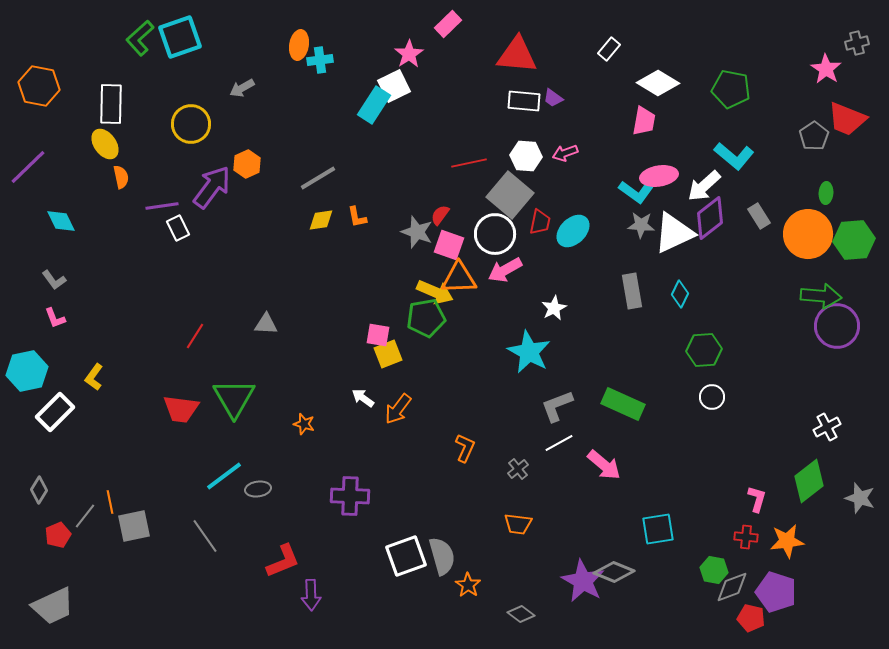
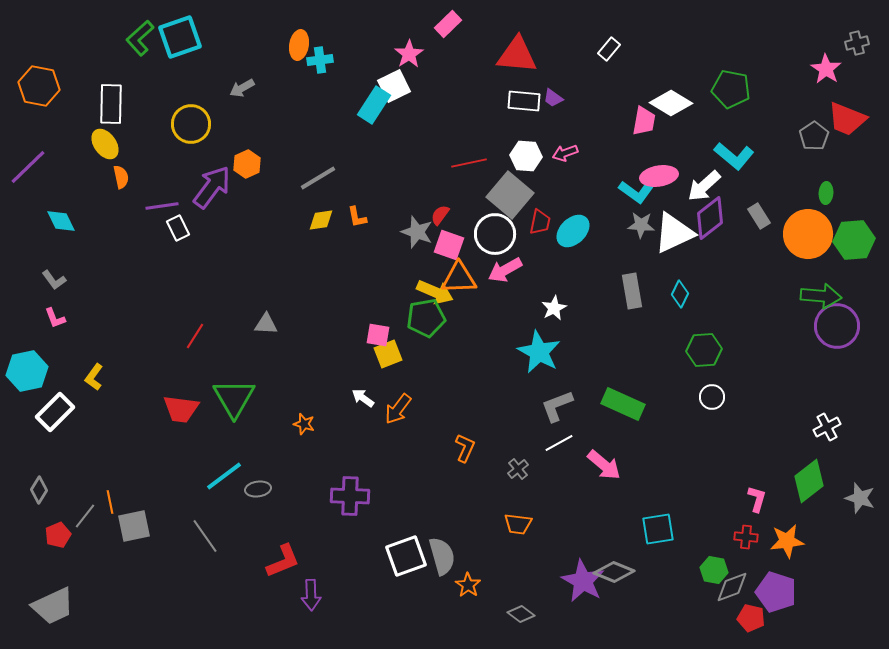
white diamond at (658, 83): moved 13 px right, 20 px down
cyan star at (529, 352): moved 10 px right
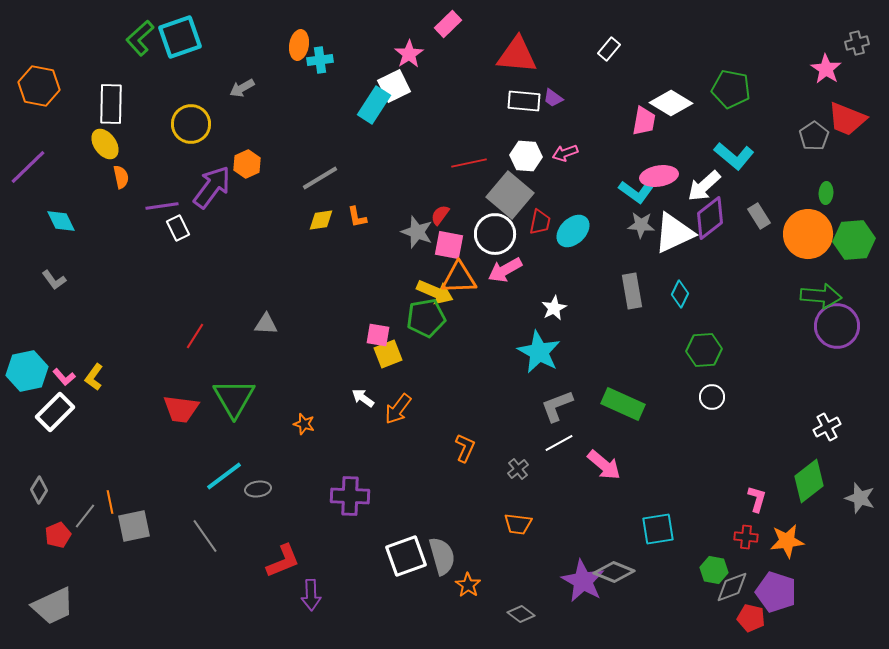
gray line at (318, 178): moved 2 px right
pink square at (449, 245): rotated 8 degrees counterclockwise
pink L-shape at (55, 318): moved 9 px right, 59 px down; rotated 20 degrees counterclockwise
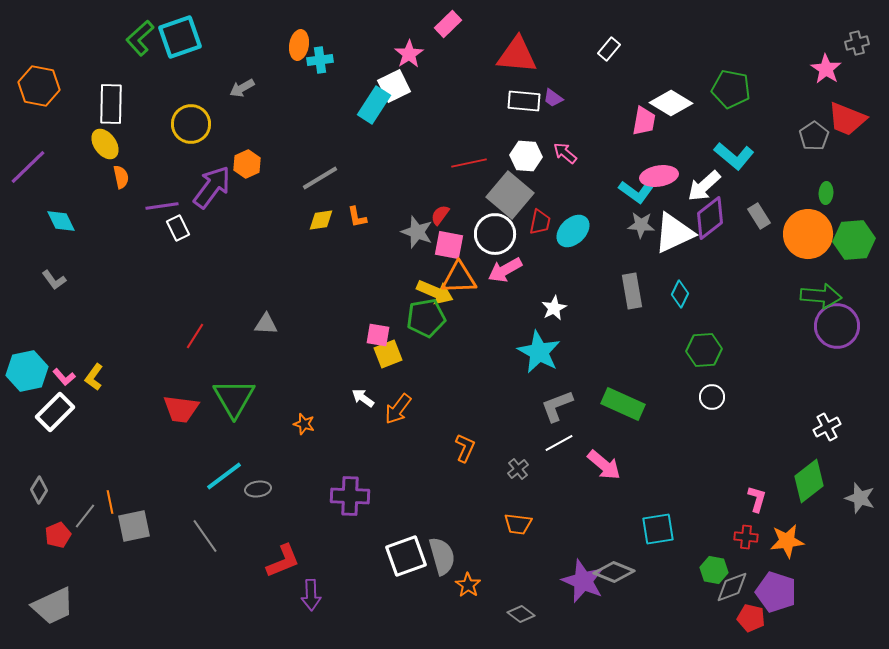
pink arrow at (565, 153): rotated 60 degrees clockwise
purple star at (583, 581): rotated 6 degrees counterclockwise
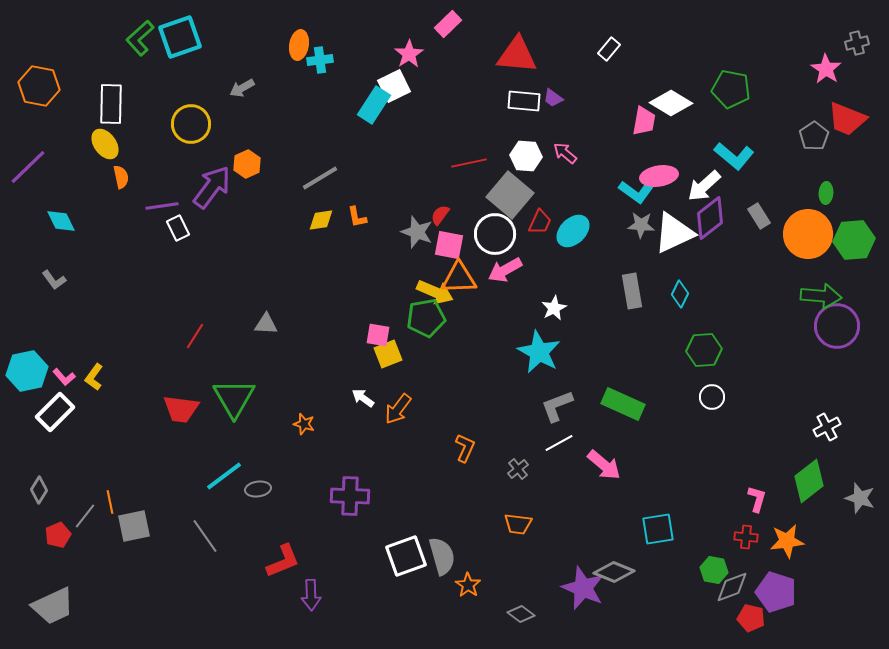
red trapezoid at (540, 222): rotated 12 degrees clockwise
purple star at (583, 581): moved 7 px down
